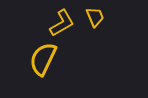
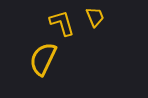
yellow L-shape: rotated 76 degrees counterclockwise
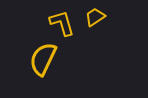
yellow trapezoid: rotated 100 degrees counterclockwise
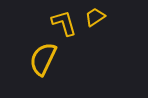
yellow L-shape: moved 2 px right
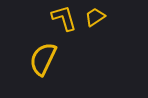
yellow L-shape: moved 5 px up
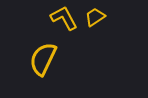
yellow L-shape: rotated 12 degrees counterclockwise
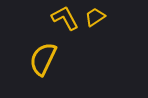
yellow L-shape: moved 1 px right
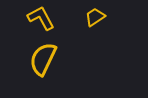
yellow L-shape: moved 24 px left
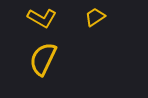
yellow L-shape: moved 1 px right; rotated 148 degrees clockwise
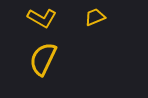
yellow trapezoid: rotated 10 degrees clockwise
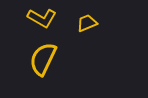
yellow trapezoid: moved 8 px left, 6 px down
